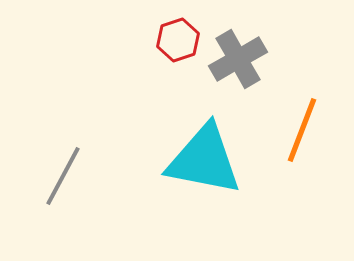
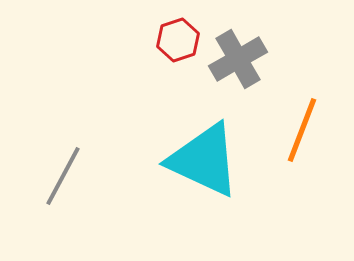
cyan triangle: rotated 14 degrees clockwise
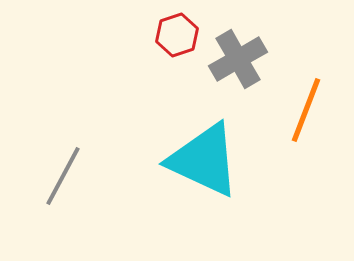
red hexagon: moved 1 px left, 5 px up
orange line: moved 4 px right, 20 px up
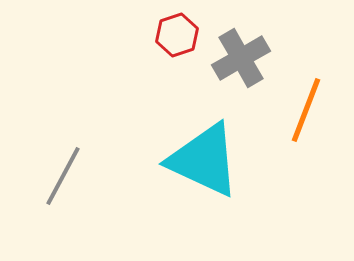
gray cross: moved 3 px right, 1 px up
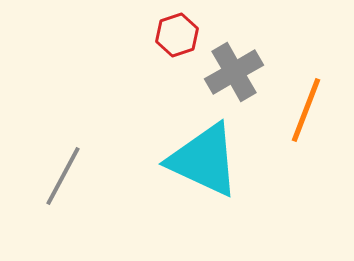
gray cross: moved 7 px left, 14 px down
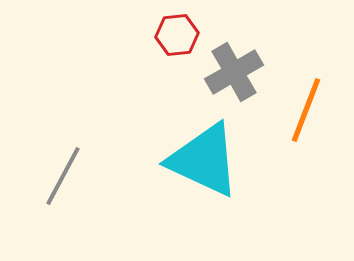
red hexagon: rotated 12 degrees clockwise
